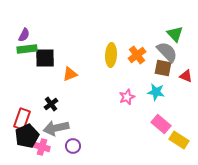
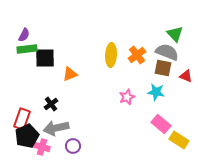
gray semicircle: rotated 25 degrees counterclockwise
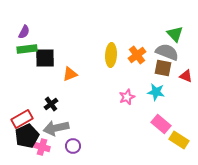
purple semicircle: moved 3 px up
red rectangle: rotated 40 degrees clockwise
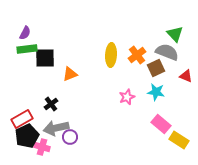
purple semicircle: moved 1 px right, 1 px down
brown square: moved 7 px left; rotated 36 degrees counterclockwise
purple circle: moved 3 px left, 9 px up
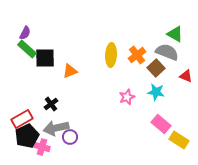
green triangle: rotated 18 degrees counterclockwise
green rectangle: rotated 48 degrees clockwise
brown square: rotated 18 degrees counterclockwise
orange triangle: moved 3 px up
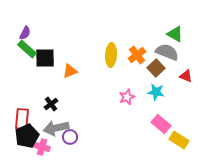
red rectangle: rotated 55 degrees counterclockwise
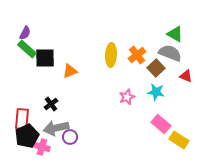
gray semicircle: moved 3 px right, 1 px down
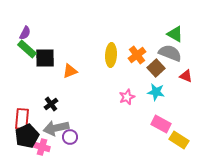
pink rectangle: rotated 12 degrees counterclockwise
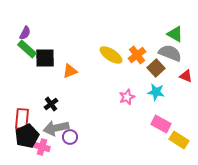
yellow ellipse: rotated 60 degrees counterclockwise
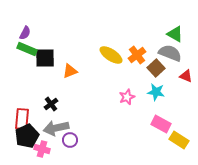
green rectangle: rotated 18 degrees counterclockwise
purple circle: moved 3 px down
pink cross: moved 2 px down
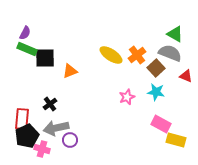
black cross: moved 1 px left
yellow rectangle: moved 3 px left; rotated 18 degrees counterclockwise
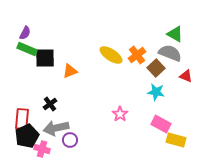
pink star: moved 7 px left, 17 px down; rotated 14 degrees counterclockwise
